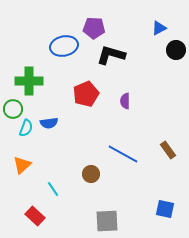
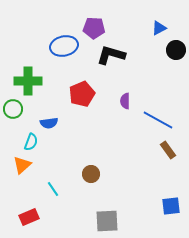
green cross: moved 1 px left
red pentagon: moved 4 px left
cyan semicircle: moved 5 px right, 14 px down
blue line: moved 35 px right, 34 px up
blue square: moved 6 px right, 3 px up; rotated 18 degrees counterclockwise
red rectangle: moved 6 px left, 1 px down; rotated 66 degrees counterclockwise
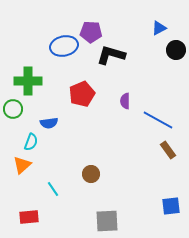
purple pentagon: moved 3 px left, 4 px down
red rectangle: rotated 18 degrees clockwise
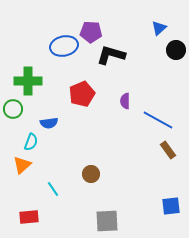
blue triangle: rotated 14 degrees counterclockwise
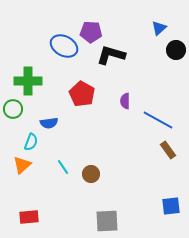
blue ellipse: rotated 40 degrees clockwise
red pentagon: rotated 20 degrees counterclockwise
cyan line: moved 10 px right, 22 px up
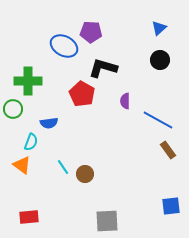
black circle: moved 16 px left, 10 px down
black L-shape: moved 8 px left, 13 px down
orange triangle: rotated 42 degrees counterclockwise
brown circle: moved 6 px left
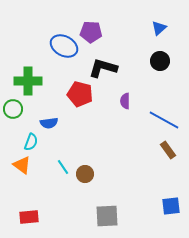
black circle: moved 1 px down
red pentagon: moved 2 px left; rotated 15 degrees counterclockwise
blue line: moved 6 px right
gray square: moved 5 px up
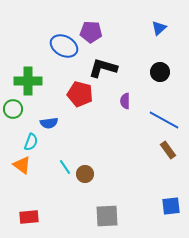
black circle: moved 11 px down
cyan line: moved 2 px right
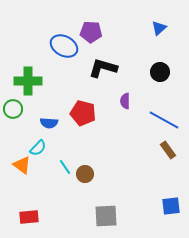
red pentagon: moved 3 px right, 19 px down
blue semicircle: rotated 12 degrees clockwise
cyan semicircle: moved 7 px right, 6 px down; rotated 24 degrees clockwise
gray square: moved 1 px left
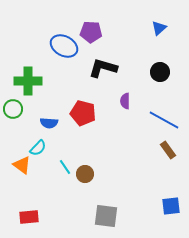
gray square: rotated 10 degrees clockwise
